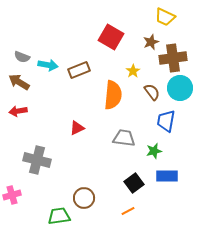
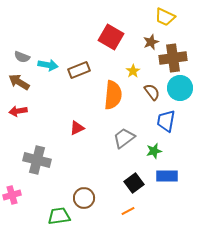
gray trapezoid: rotated 45 degrees counterclockwise
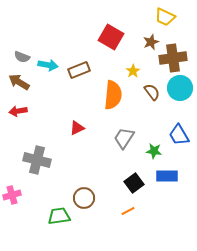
blue trapezoid: moved 13 px right, 14 px down; rotated 40 degrees counterclockwise
gray trapezoid: rotated 20 degrees counterclockwise
green star: rotated 21 degrees clockwise
